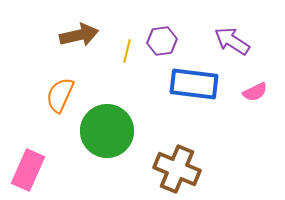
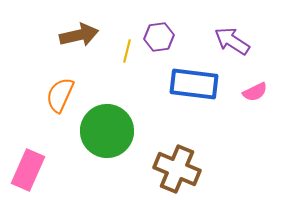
purple hexagon: moved 3 px left, 4 px up
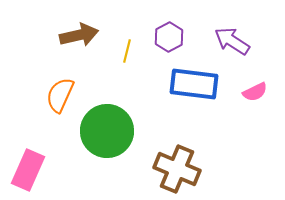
purple hexagon: moved 10 px right; rotated 20 degrees counterclockwise
